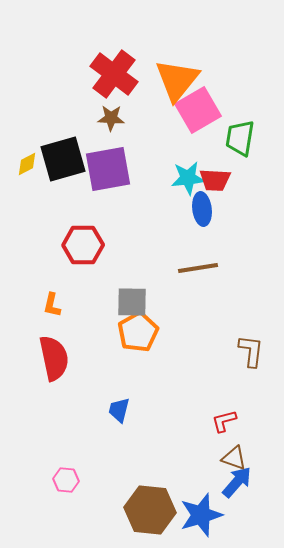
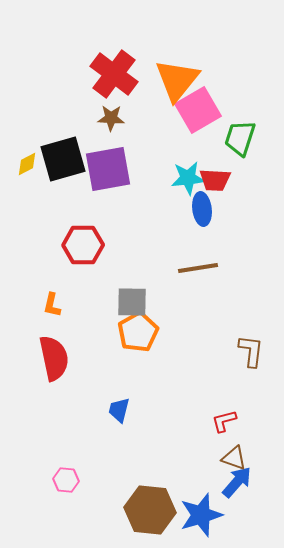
green trapezoid: rotated 9 degrees clockwise
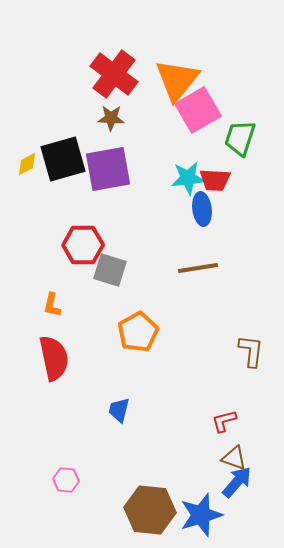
gray square: moved 22 px left, 32 px up; rotated 16 degrees clockwise
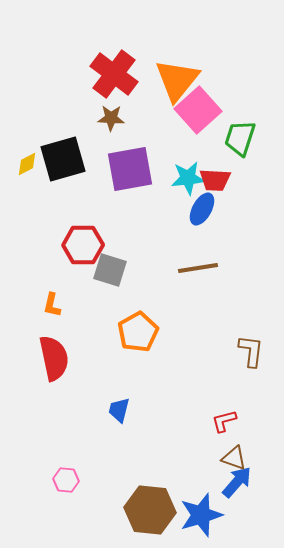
pink square: rotated 12 degrees counterclockwise
purple square: moved 22 px right
blue ellipse: rotated 36 degrees clockwise
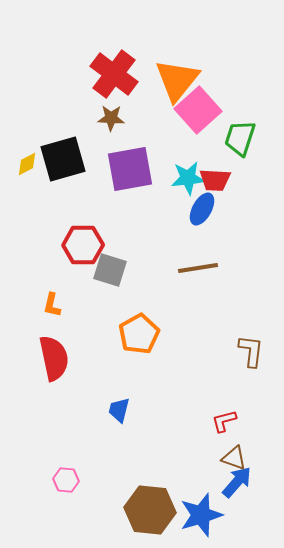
orange pentagon: moved 1 px right, 2 px down
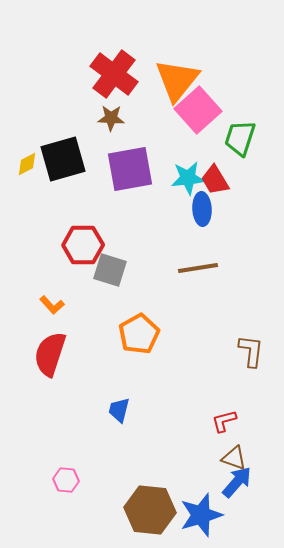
red trapezoid: rotated 56 degrees clockwise
blue ellipse: rotated 32 degrees counterclockwise
orange L-shape: rotated 55 degrees counterclockwise
red semicircle: moved 4 px left, 4 px up; rotated 150 degrees counterclockwise
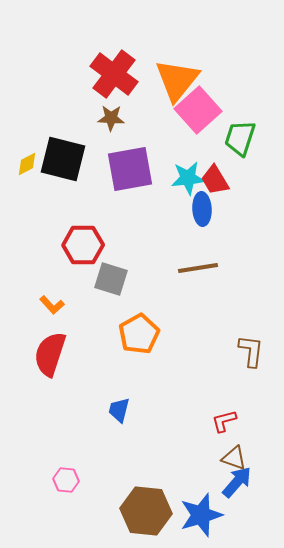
black square: rotated 30 degrees clockwise
gray square: moved 1 px right, 9 px down
brown hexagon: moved 4 px left, 1 px down
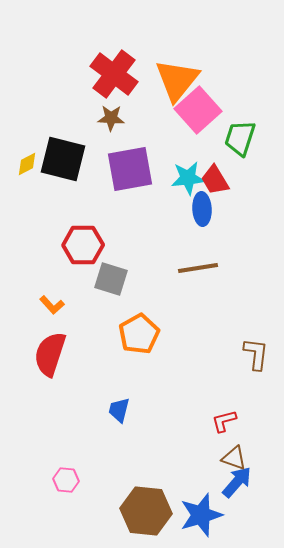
brown L-shape: moved 5 px right, 3 px down
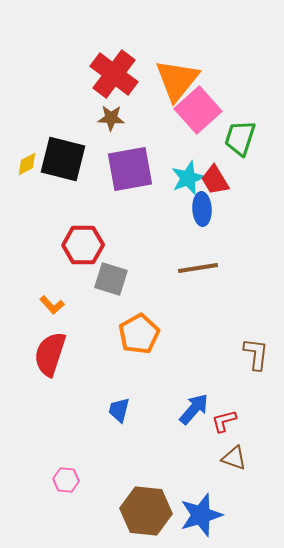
cyan star: rotated 16 degrees counterclockwise
blue arrow: moved 43 px left, 73 px up
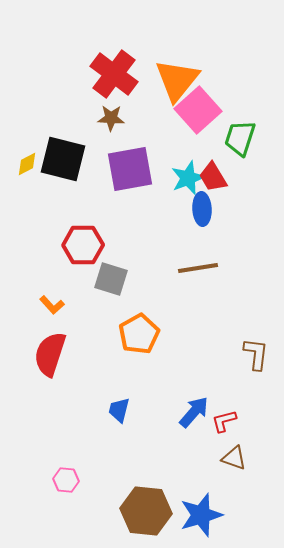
red trapezoid: moved 2 px left, 3 px up
blue arrow: moved 3 px down
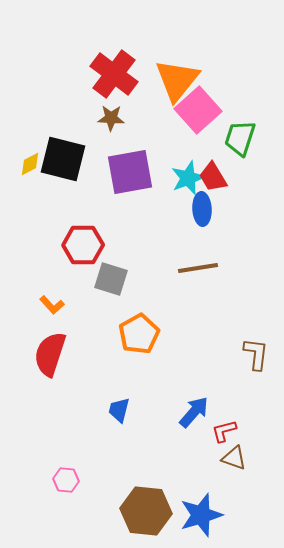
yellow diamond: moved 3 px right
purple square: moved 3 px down
red L-shape: moved 10 px down
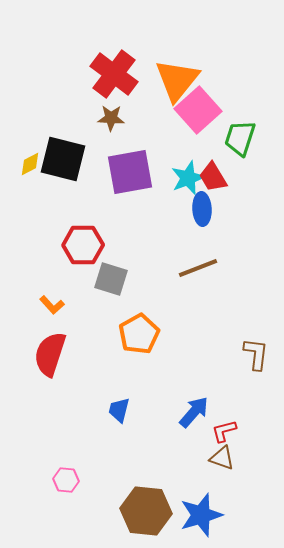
brown line: rotated 12 degrees counterclockwise
brown triangle: moved 12 px left
